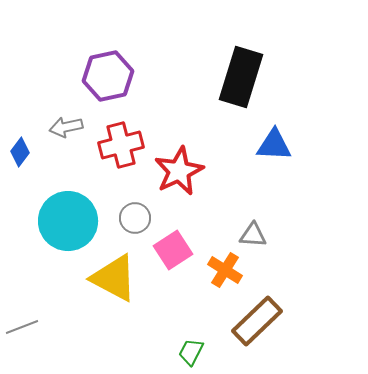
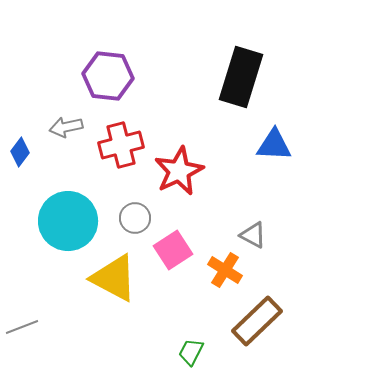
purple hexagon: rotated 18 degrees clockwise
gray triangle: rotated 24 degrees clockwise
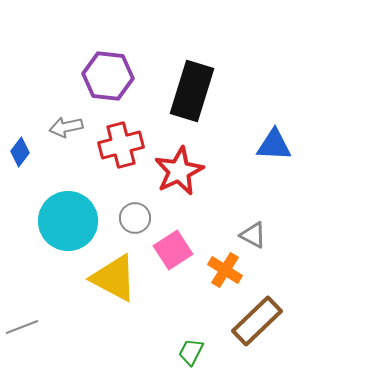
black rectangle: moved 49 px left, 14 px down
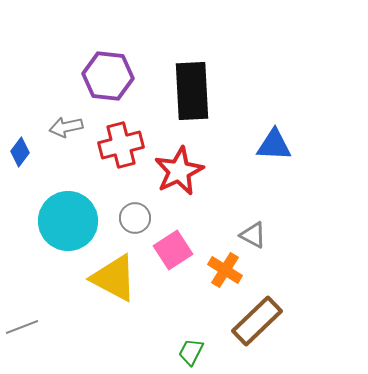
black rectangle: rotated 20 degrees counterclockwise
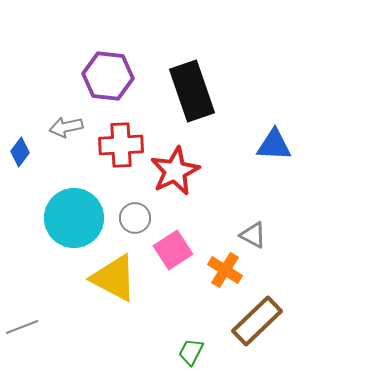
black rectangle: rotated 16 degrees counterclockwise
red cross: rotated 12 degrees clockwise
red star: moved 4 px left
cyan circle: moved 6 px right, 3 px up
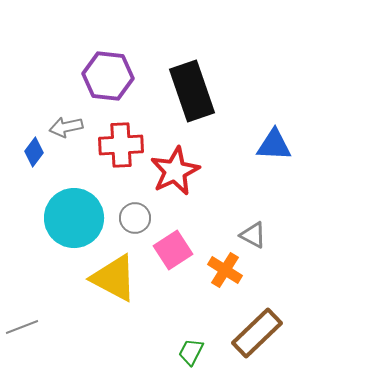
blue diamond: moved 14 px right
brown rectangle: moved 12 px down
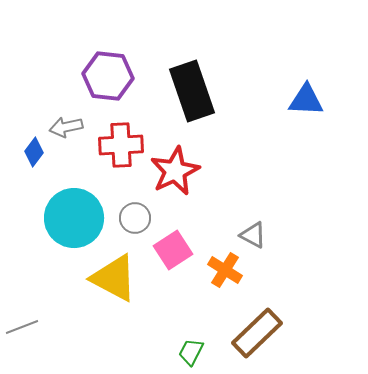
blue triangle: moved 32 px right, 45 px up
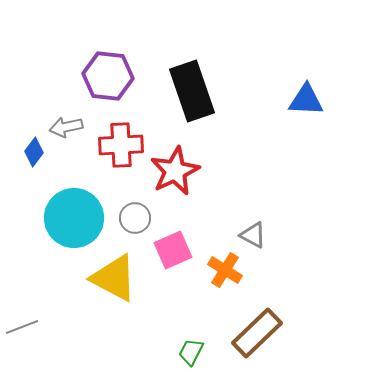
pink square: rotated 9 degrees clockwise
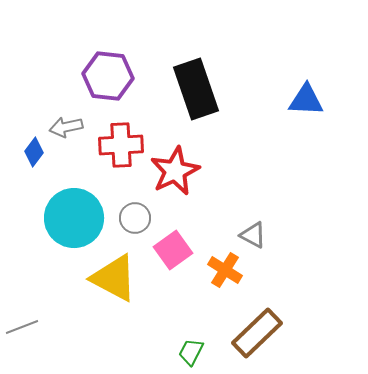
black rectangle: moved 4 px right, 2 px up
pink square: rotated 12 degrees counterclockwise
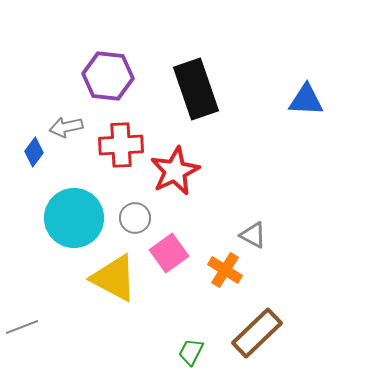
pink square: moved 4 px left, 3 px down
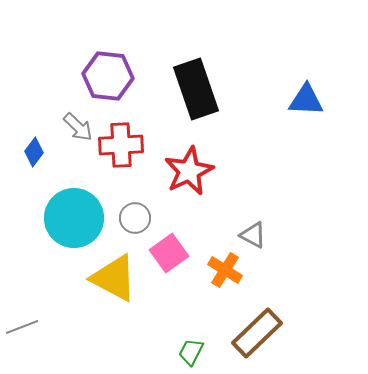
gray arrow: moved 12 px right; rotated 124 degrees counterclockwise
red star: moved 14 px right
